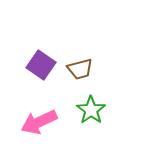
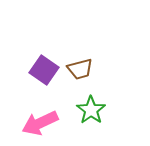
purple square: moved 3 px right, 5 px down
pink arrow: moved 1 px right, 1 px down
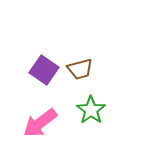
pink arrow: rotated 12 degrees counterclockwise
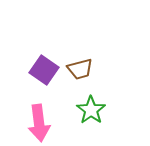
pink arrow: moved 1 px left; rotated 60 degrees counterclockwise
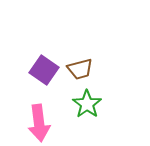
green star: moved 4 px left, 6 px up
